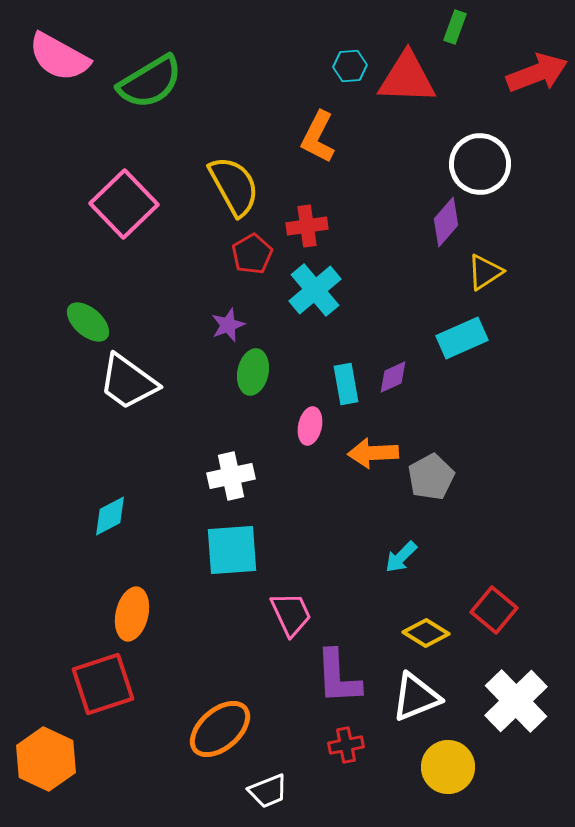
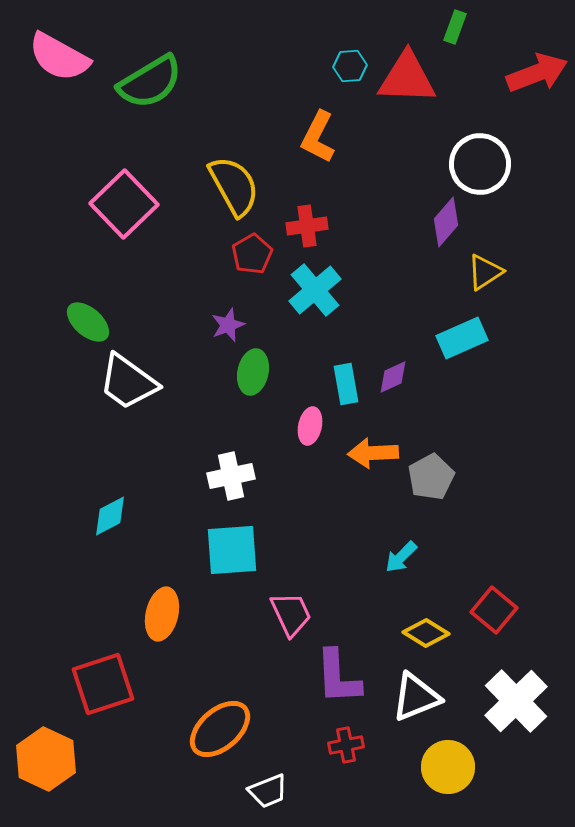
orange ellipse at (132, 614): moved 30 px right
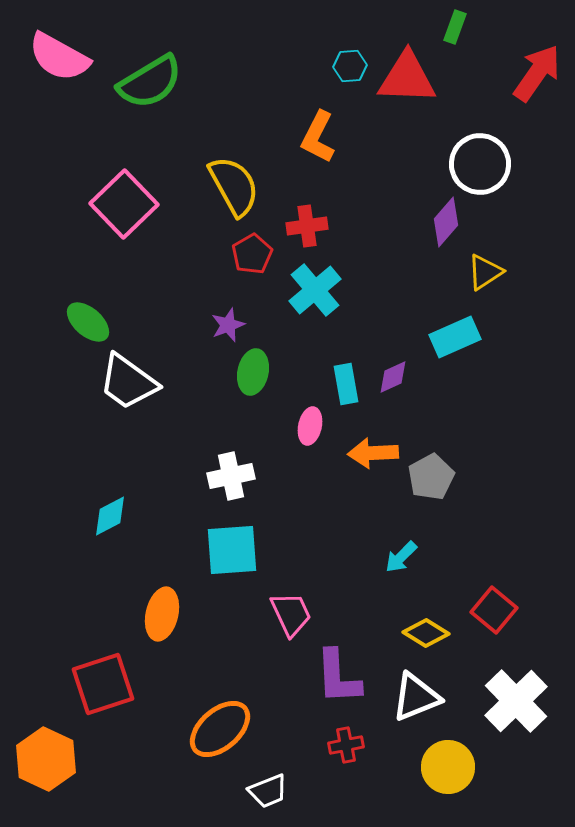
red arrow at (537, 73): rotated 34 degrees counterclockwise
cyan rectangle at (462, 338): moved 7 px left, 1 px up
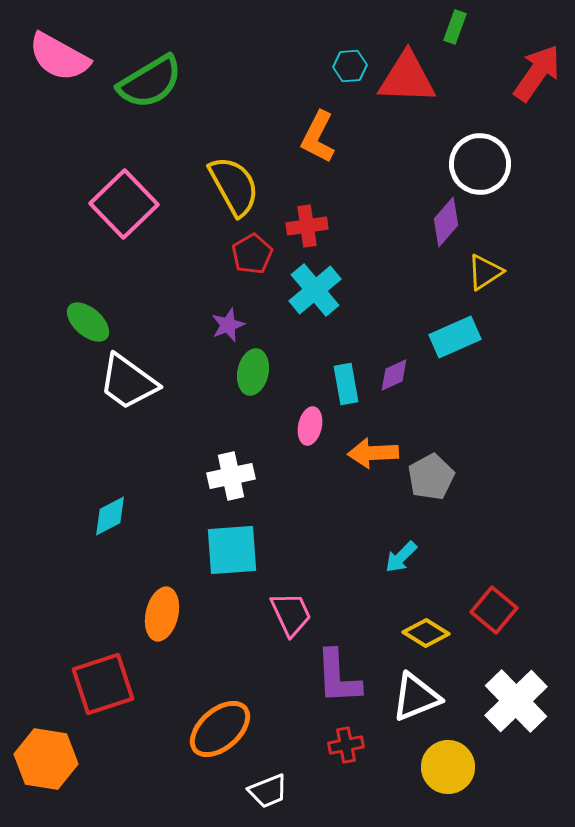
purple diamond at (393, 377): moved 1 px right, 2 px up
orange hexagon at (46, 759): rotated 16 degrees counterclockwise
